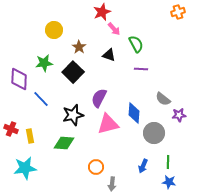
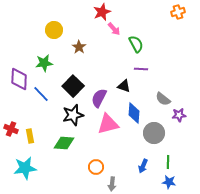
black triangle: moved 15 px right, 31 px down
black square: moved 14 px down
blue line: moved 5 px up
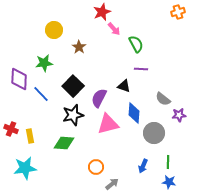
gray arrow: rotated 136 degrees counterclockwise
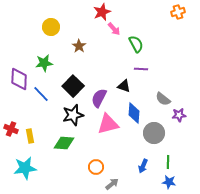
yellow circle: moved 3 px left, 3 px up
brown star: moved 1 px up
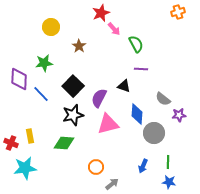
red star: moved 1 px left, 1 px down
blue diamond: moved 3 px right, 1 px down
red cross: moved 14 px down
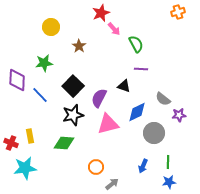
purple diamond: moved 2 px left, 1 px down
blue line: moved 1 px left, 1 px down
blue diamond: moved 2 px up; rotated 60 degrees clockwise
blue star: rotated 16 degrees counterclockwise
